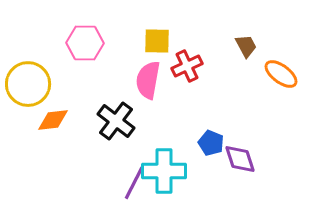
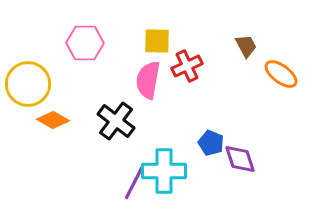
orange diamond: rotated 36 degrees clockwise
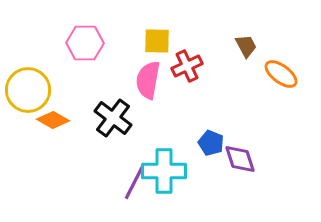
yellow circle: moved 6 px down
black cross: moved 3 px left, 3 px up
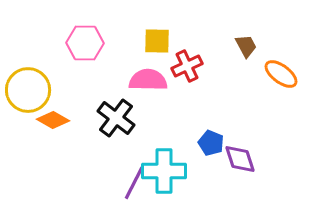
pink semicircle: rotated 81 degrees clockwise
black cross: moved 3 px right
